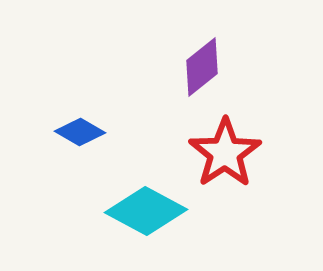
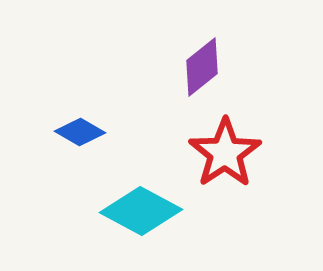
cyan diamond: moved 5 px left
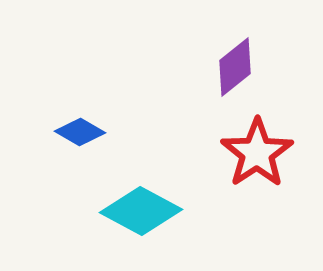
purple diamond: moved 33 px right
red star: moved 32 px right
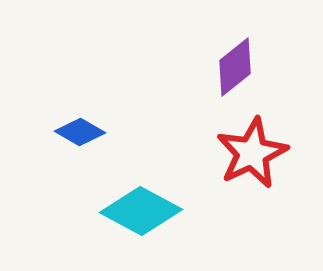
red star: moved 5 px left; rotated 8 degrees clockwise
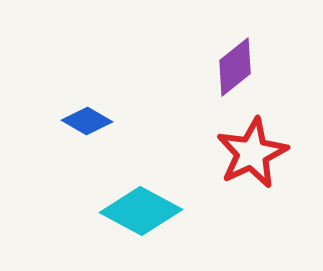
blue diamond: moved 7 px right, 11 px up
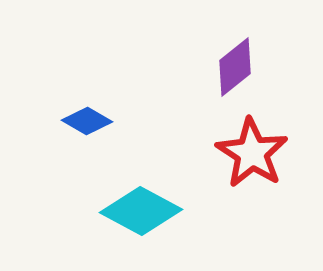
red star: rotated 14 degrees counterclockwise
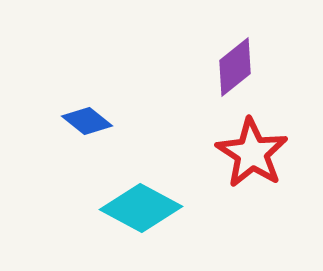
blue diamond: rotated 9 degrees clockwise
cyan diamond: moved 3 px up
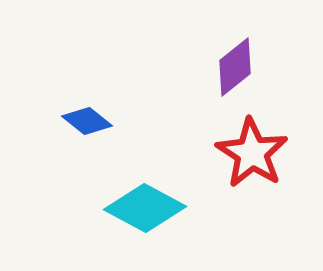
cyan diamond: moved 4 px right
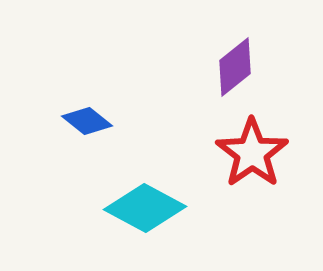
red star: rotated 4 degrees clockwise
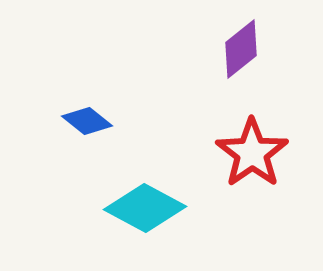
purple diamond: moved 6 px right, 18 px up
